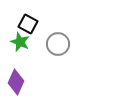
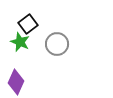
black square: rotated 24 degrees clockwise
gray circle: moved 1 px left
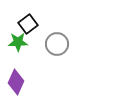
green star: moved 2 px left; rotated 24 degrees counterclockwise
